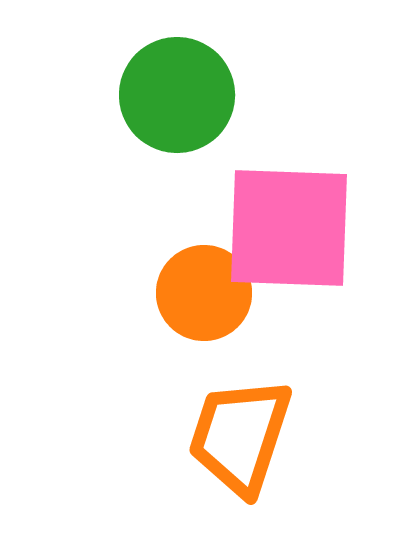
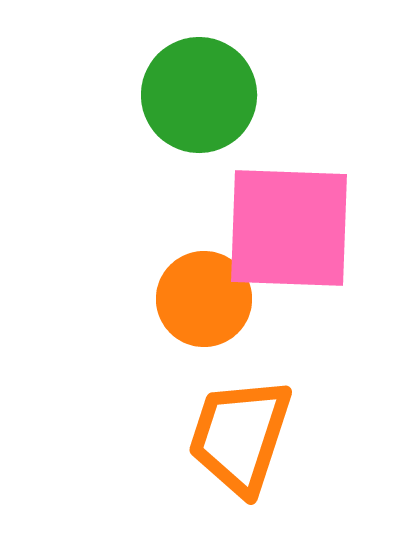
green circle: moved 22 px right
orange circle: moved 6 px down
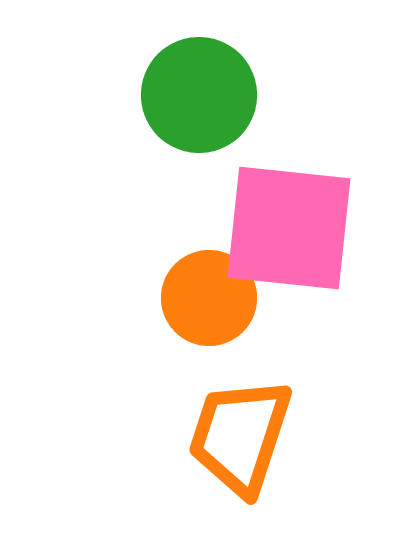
pink square: rotated 4 degrees clockwise
orange circle: moved 5 px right, 1 px up
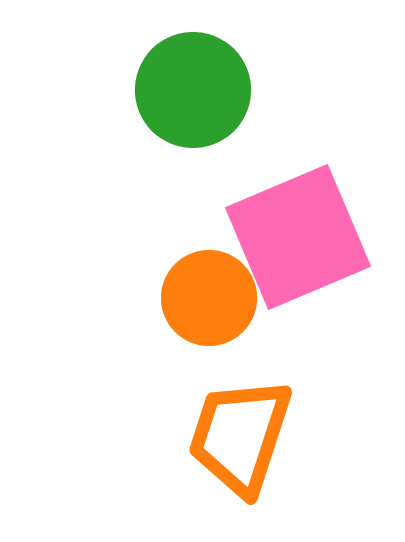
green circle: moved 6 px left, 5 px up
pink square: moved 9 px right, 9 px down; rotated 29 degrees counterclockwise
